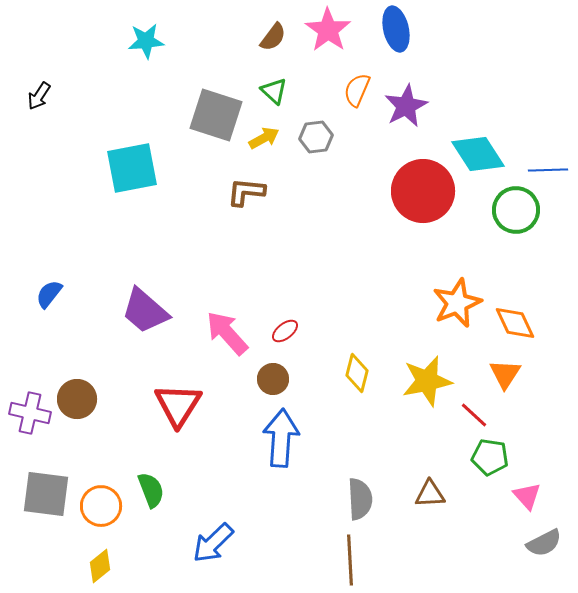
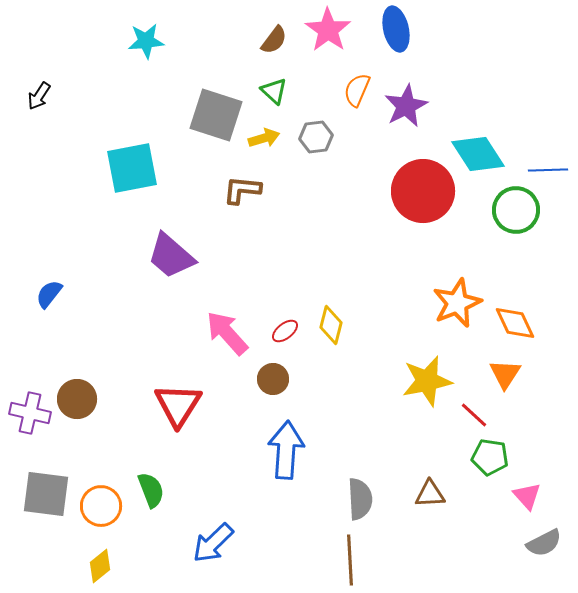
brown semicircle at (273, 37): moved 1 px right, 3 px down
yellow arrow at (264, 138): rotated 12 degrees clockwise
brown L-shape at (246, 192): moved 4 px left, 2 px up
purple trapezoid at (145, 311): moved 26 px right, 55 px up
yellow diamond at (357, 373): moved 26 px left, 48 px up
blue arrow at (281, 438): moved 5 px right, 12 px down
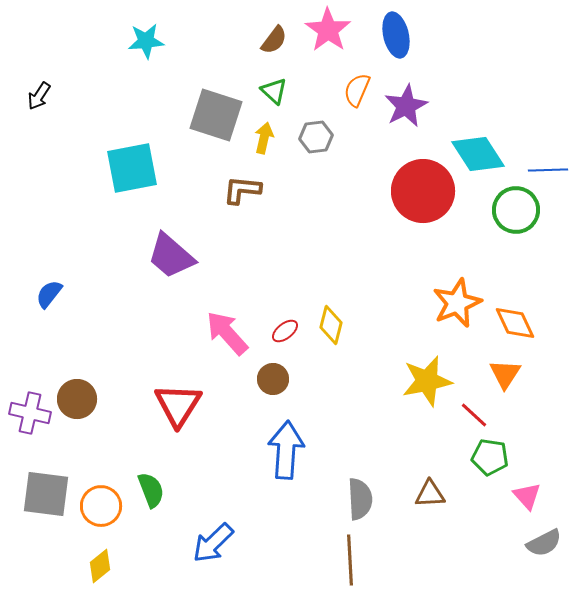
blue ellipse at (396, 29): moved 6 px down
yellow arrow at (264, 138): rotated 60 degrees counterclockwise
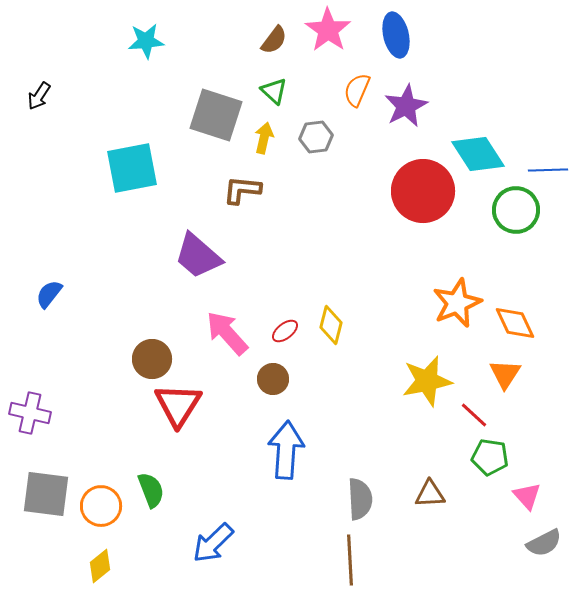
purple trapezoid at (171, 256): moved 27 px right
brown circle at (77, 399): moved 75 px right, 40 px up
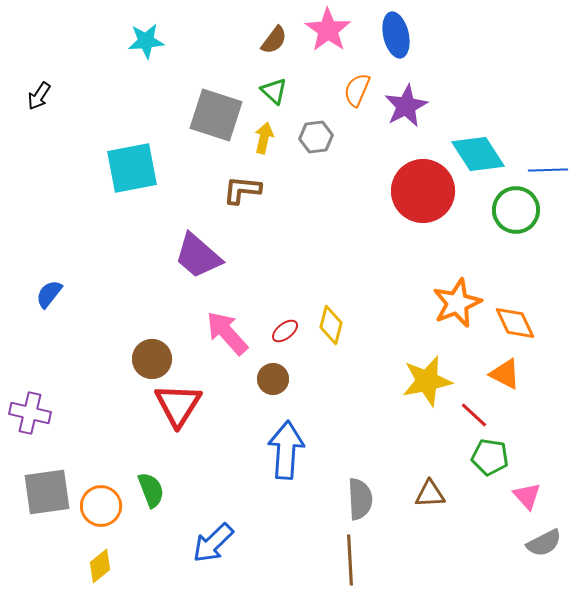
orange triangle at (505, 374): rotated 36 degrees counterclockwise
gray square at (46, 494): moved 1 px right, 2 px up; rotated 15 degrees counterclockwise
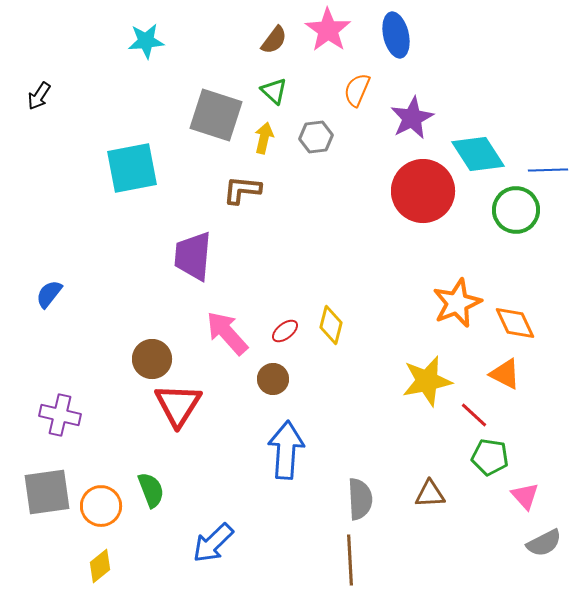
purple star at (406, 106): moved 6 px right, 12 px down
purple trapezoid at (198, 256): moved 5 px left; rotated 54 degrees clockwise
purple cross at (30, 413): moved 30 px right, 2 px down
pink triangle at (527, 496): moved 2 px left
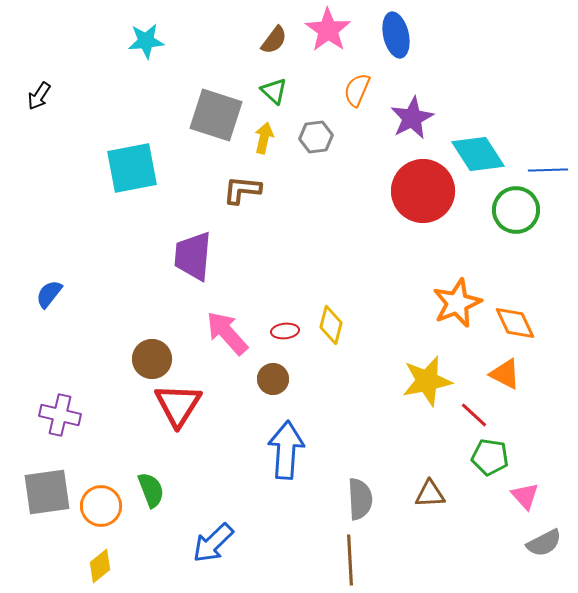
red ellipse at (285, 331): rotated 32 degrees clockwise
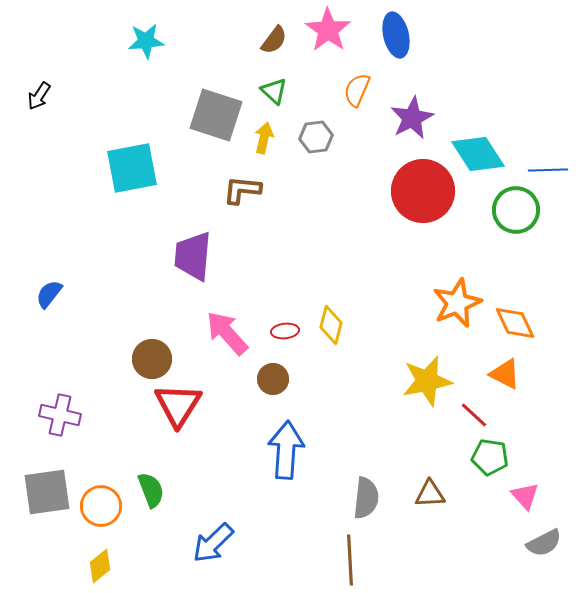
gray semicircle at (360, 499): moved 6 px right, 1 px up; rotated 9 degrees clockwise
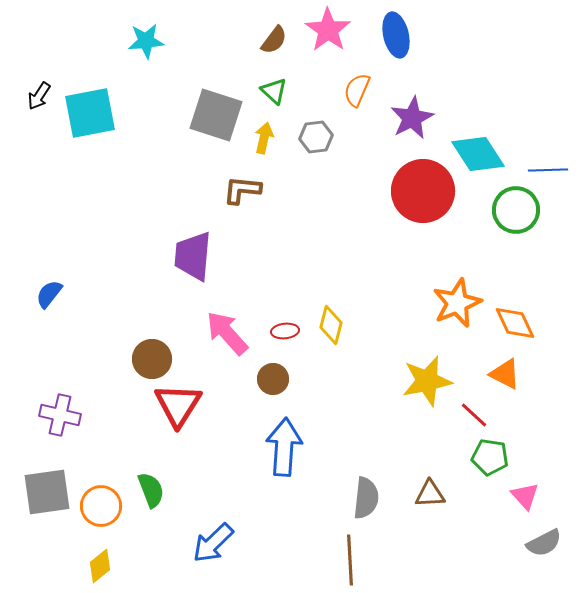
cyan square at (132, 168): moved 42 px left, 55 px up
blue arrow at (286, 450): moved 2 px left, 3 px up
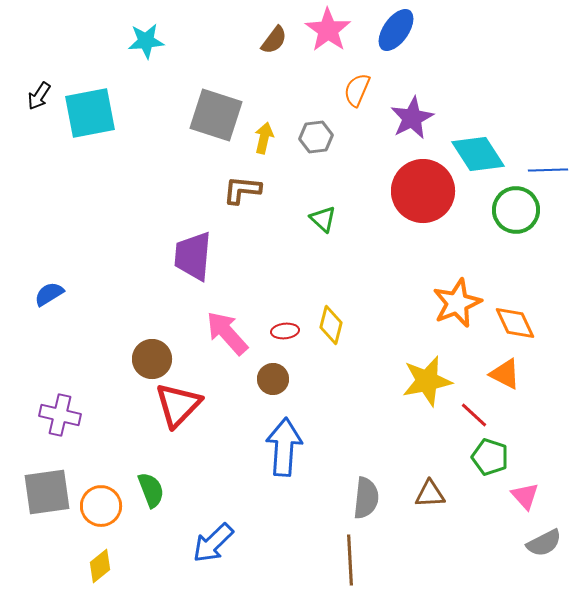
blue ellipse at (396, 35): moved 5 px up; rotated 48 degrees clockwise
green triangle at (274, 91): moved 49 px right, 128 px down
blue semicircle at (49, 294): rotated 20 degrees clockwise
red triangle at (178, 405): rotated 12 degrees clockwise
green pentagon at (490, 457): rotated 9 degrees clockwise
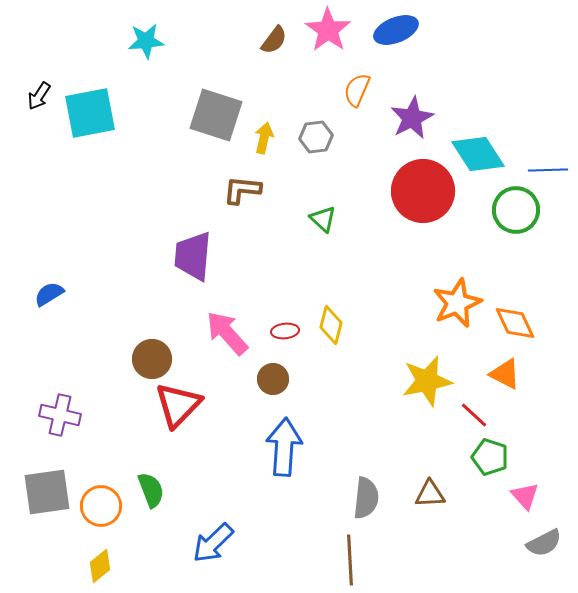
blue ellipse at (396, 30): rotated 33 degrees clockwise
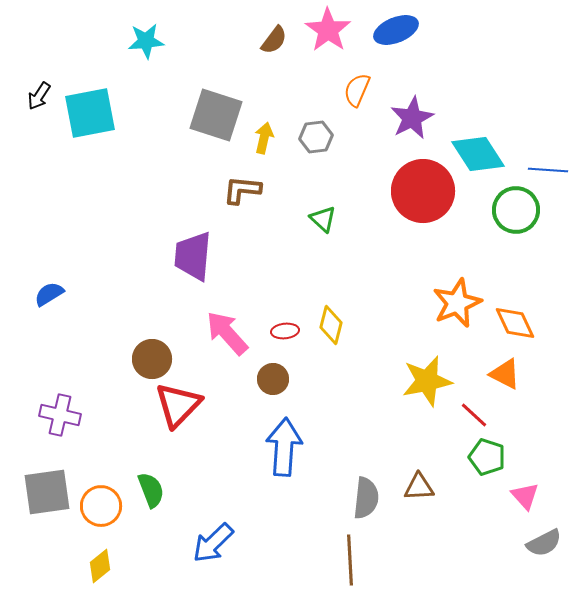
blue line at (548, 170): rotated 6 degrees clockwise
green pentagon at (490, 457): moved 3 px left
brown triangle at (430, 494): moved 11 px left, 7 px up
